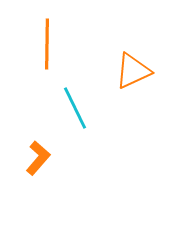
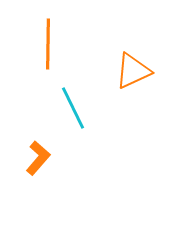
orange line: moved 1 px right
cyan line: moved 2 px left
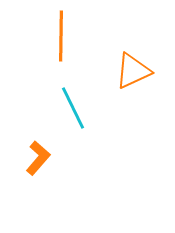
orange line: moved 13 px right, 8 px up
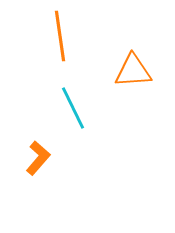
orange line: moved 1 px left; rotated 9 degrees counterclockwise
orange triangle: rotated 21 degrees clockwise
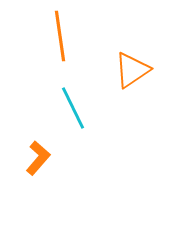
orange triangle: moved 1 px left, 1 px up; rotated 30 degrees counterclockwise
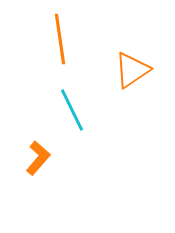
orange line: moved 3 px down
cyan line: moved 1 px left, 2 px down
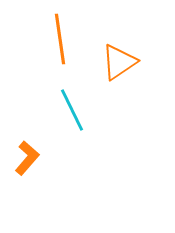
orange triangle: moved 13 px left, 8 px up
orange L-shape: moved 11 px left
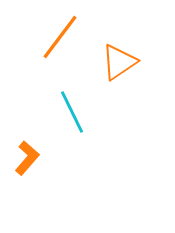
orange line: moved 2 px up; rotated 45 degrees clockwise
cyan line: moved 2 px down
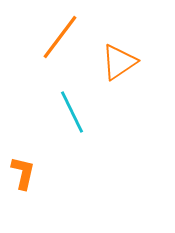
orange L-shape: moved 4 px left, 15 px down; rotated 28 degrees counterclockwise
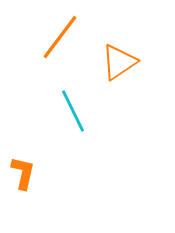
cyan line: moved 1 px right, 1 px up
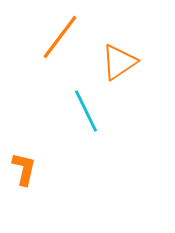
cyan line: moved 13 px right
orange L-shape: moved 1 px right, 4 px up
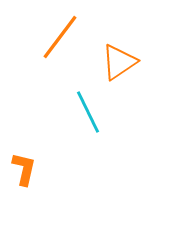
cyan line: moved 2 px right, 1 px down
